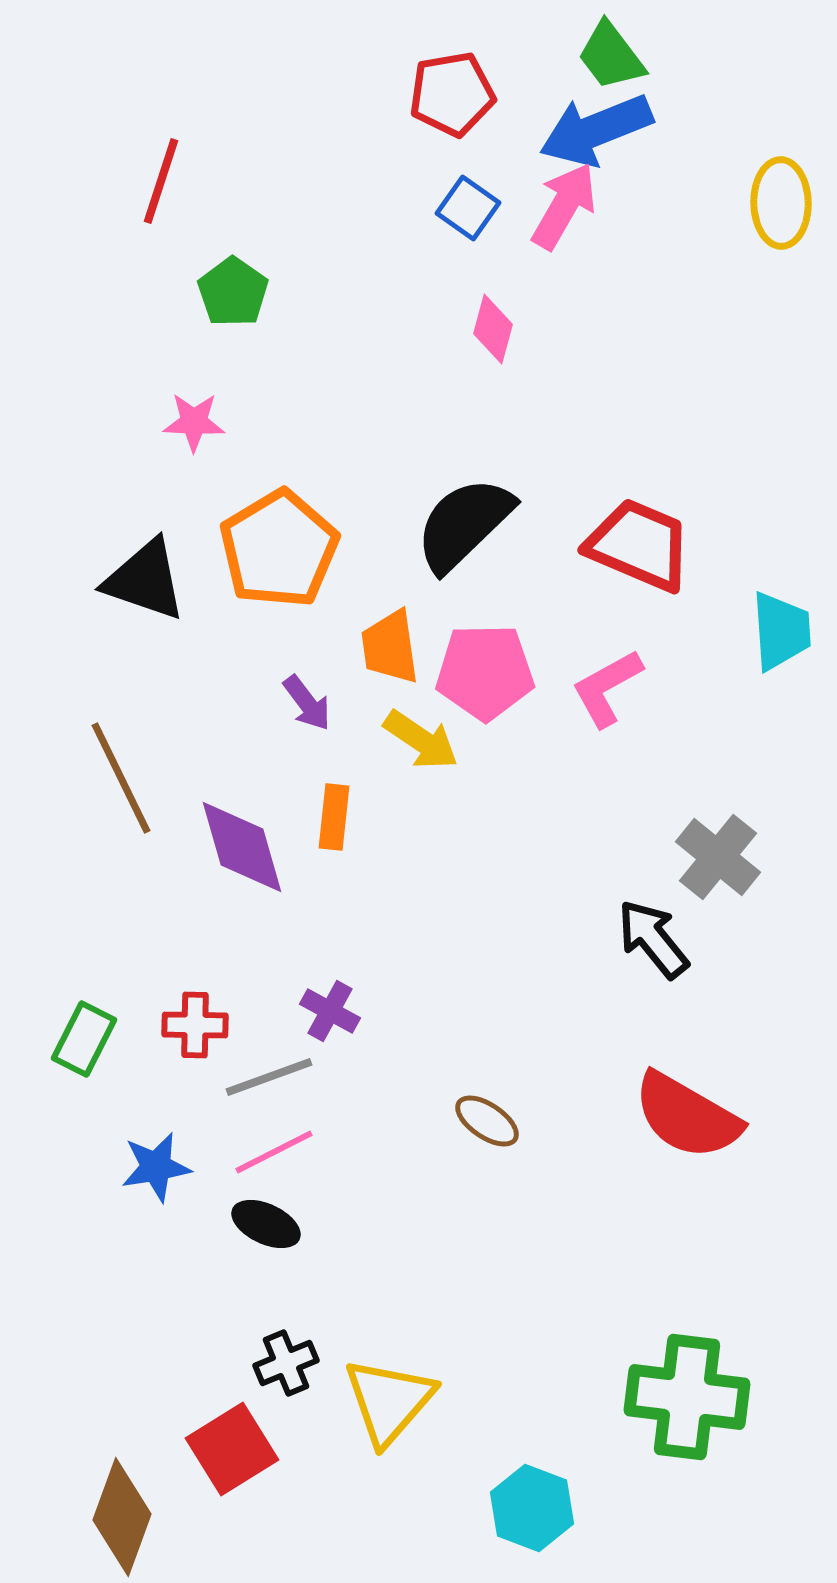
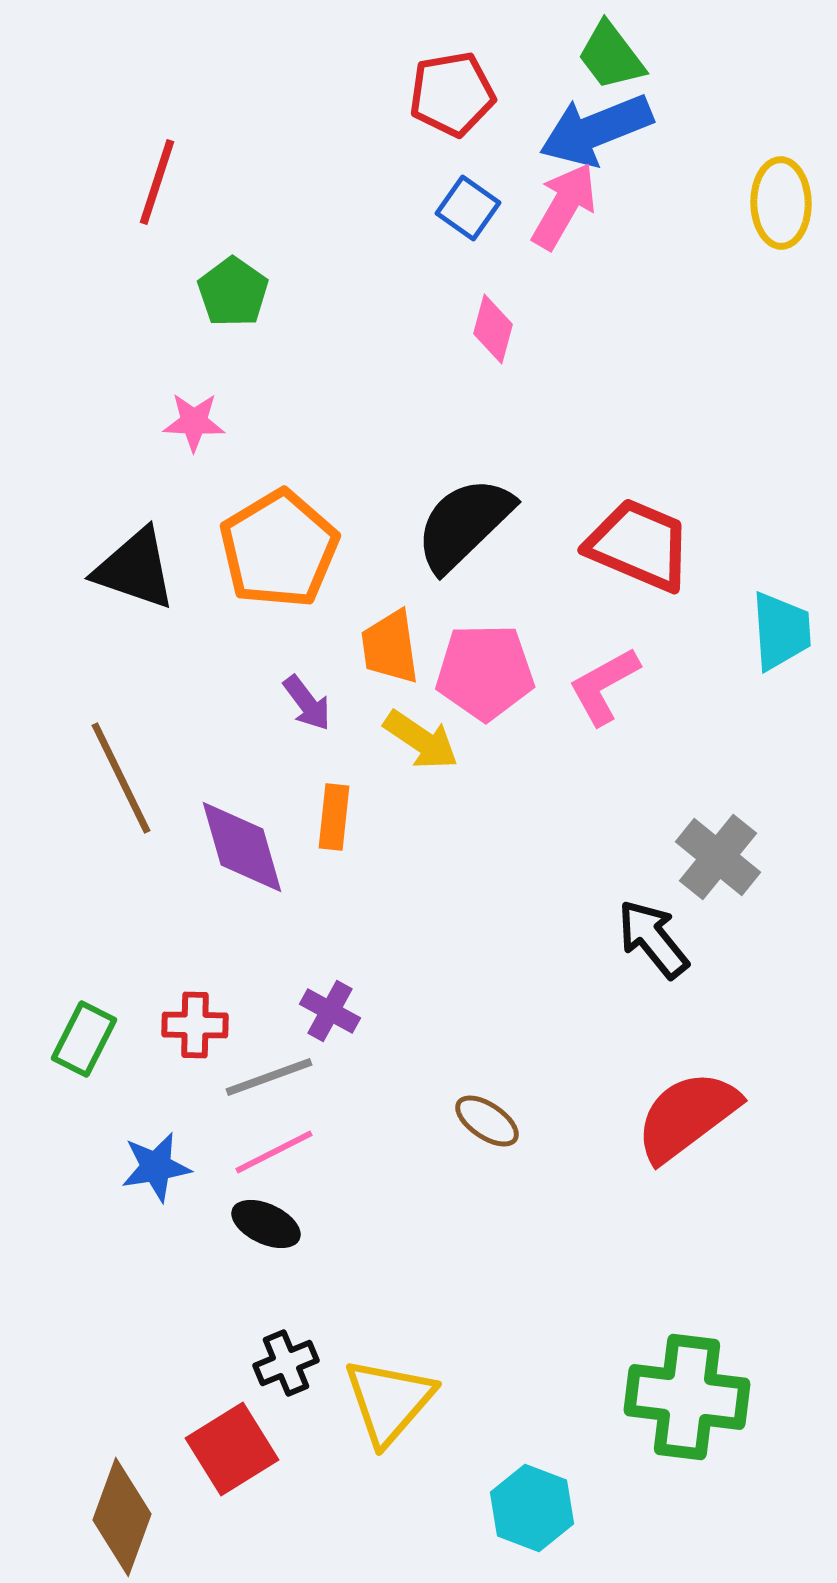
red line: moved 4 px left, 1 px down
black triangle: moved 10 px left, 11 px up
pink L-shape: moved 3 px left, 2 px up
red semicircle: rotated 113 degrees clockwise
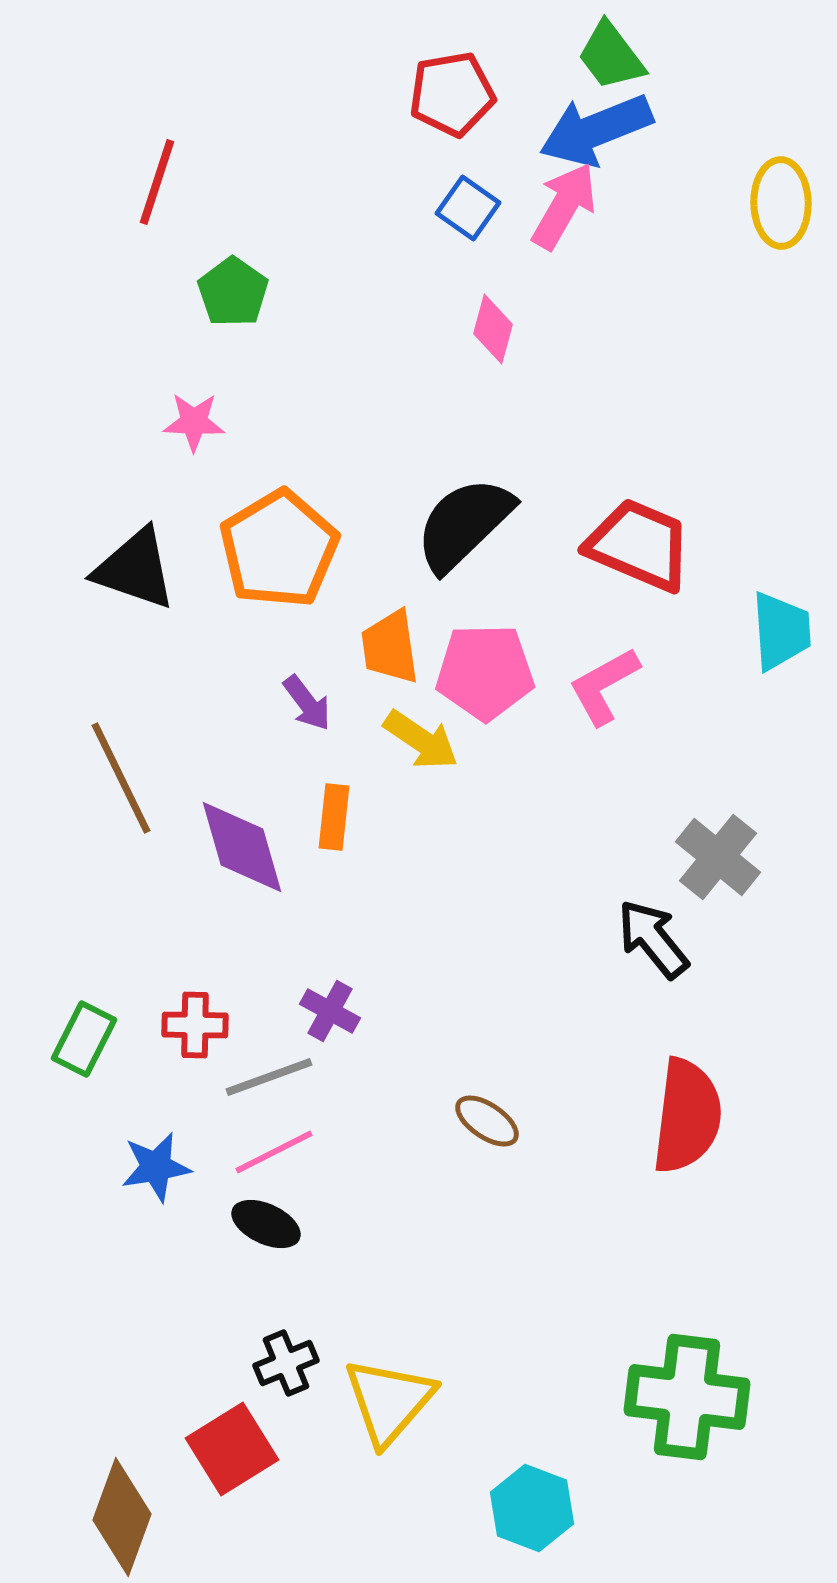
red semicircle: rotated 134 degrees clockwise
